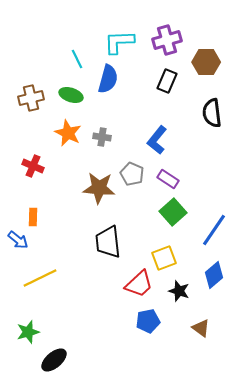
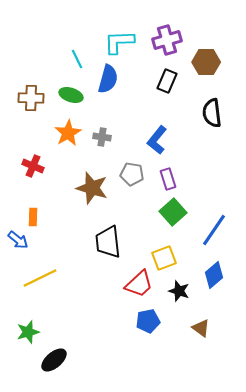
brown cross: rotated 15 degrees clockwise
orange star: rotated 16 degrees clockwise
gray pentagon: rotated 15 degrees counterclockwise
purple rectangle: rotated 40 degrees clockwise
brown star: moved 7 px left; rotated 12 degrees clockwise
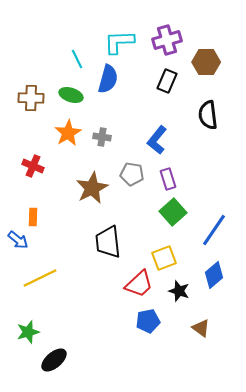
black semicircle: moved 4 px left, 2 px down
brown star: rotated 28 degrees clockwise
